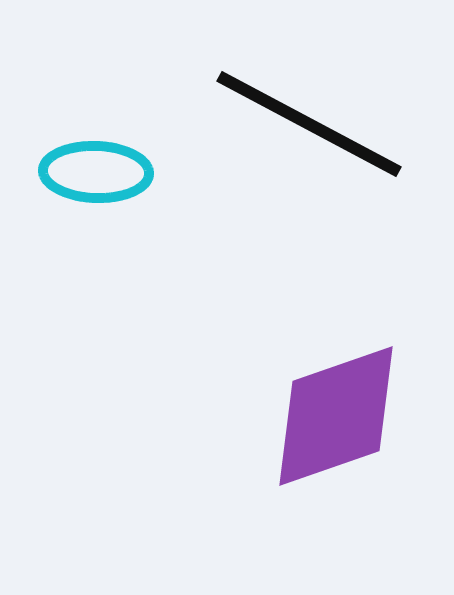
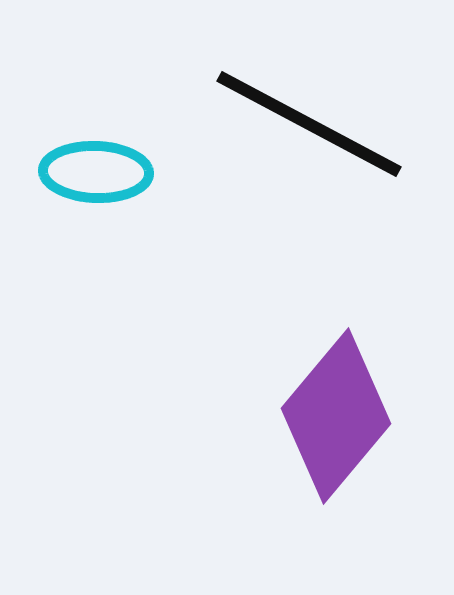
purple diamond: rotated 31 degrees counterclockwise
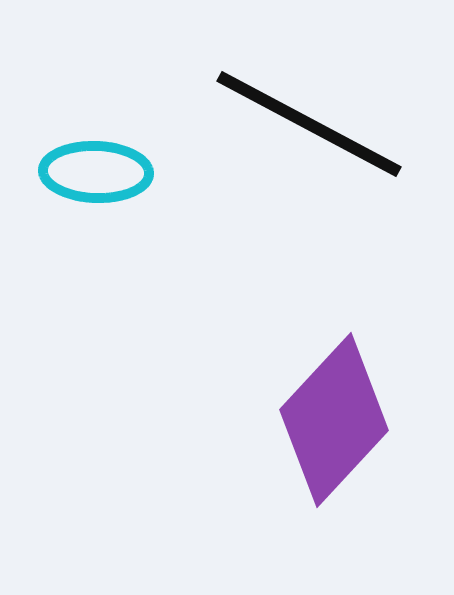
purple diamond: moved 2 px left, 4 px down; rotated 3 degrees clockwise
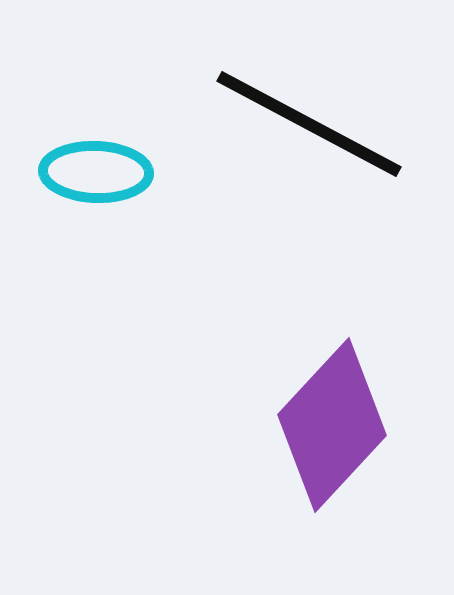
purple diamond: moved 2 px left, 5 px down
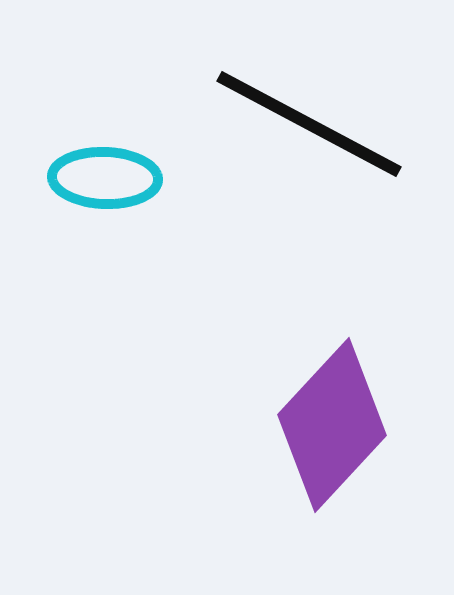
cyan ellipse: moved 9 px right, 6 px down
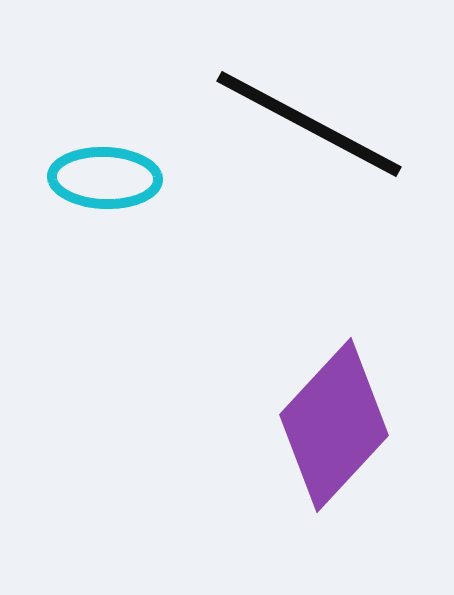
purple diamond: moved 2 px right
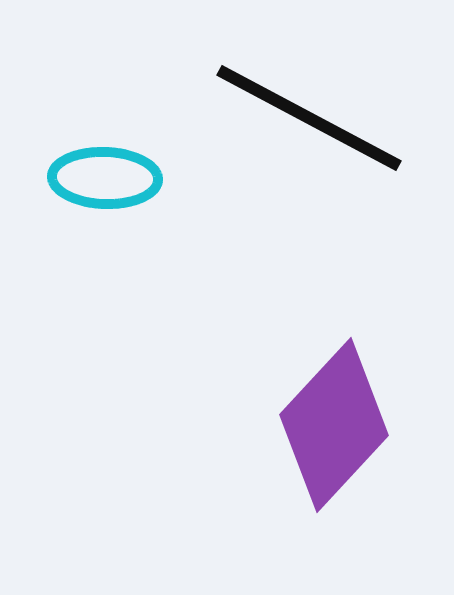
black line: moved 6 px up
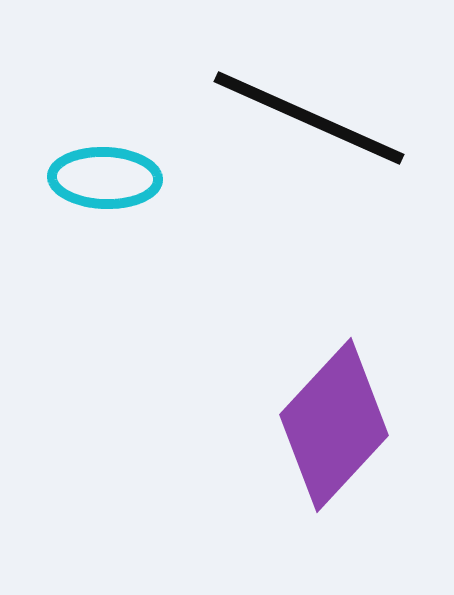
black line: rotated 4 degrees counterclockwise
